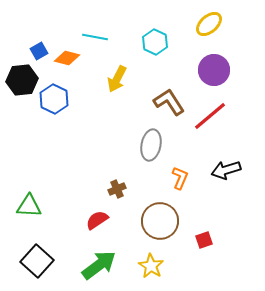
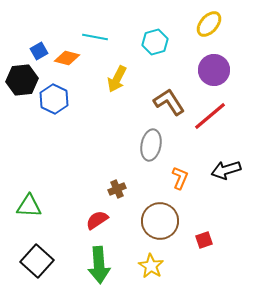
yellow ellipse: rotated 8 degrees counterclockwise
cyan hexagon: rotated 20 degrees clockwise
green arrow: rotated 123 degrees clockwise
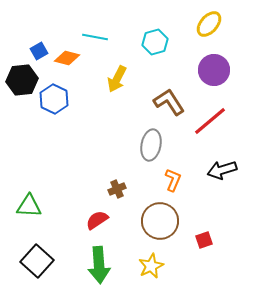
red line: moved 5 px down
black arrow: moved 4 px left
orange L-shape: moved 7 px left, 2 px down
yellow star: rotated 15 degrees clockwise
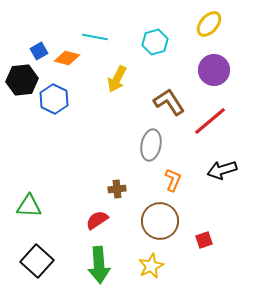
brown cross: rotated 18 degrees clockwise
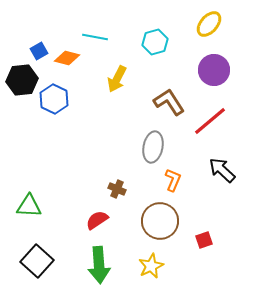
gray ellipse: moved 2 px right, 2 px down
black arrow: rotated 60 degrees clockwise
brown cross: rotated 30 degrees clockwise
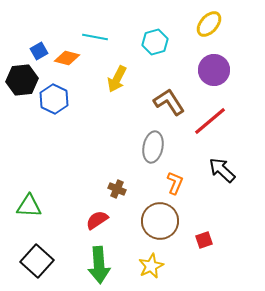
orange L-shape: moved 2 px right, 3 px down
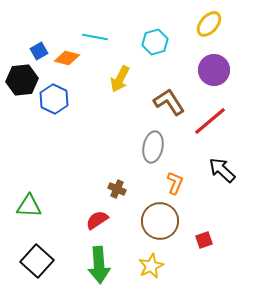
yellow arrow: moved 3 px right
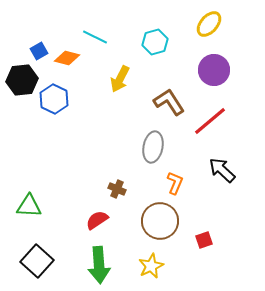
cyan line: rotated 15 degrees clockwise
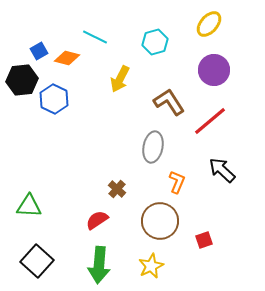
orange L-shape: moved 2 px right, 1 px up
brown cross: rotated 18 degrees clockwise
green arrow: rotated 9 degrees clockwise
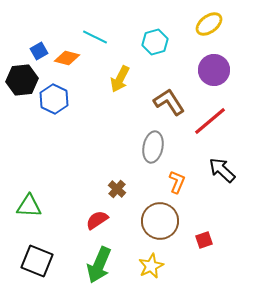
yellow ellipse: rotated 12 degrees clockwise
black square: rotated 20 degrees counterclockwise
green arrow: rotated 18 degrees clockwise
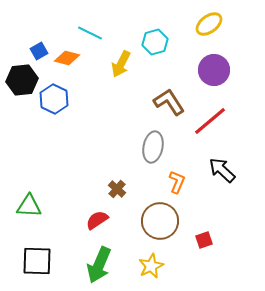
cyan line: moved 5 px left, 4 px up
yellow arrow: moved 1 px right, 15 px up
black square: rotated 20 degrees counterclockwise
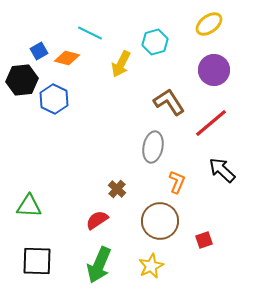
red line: moved 1 px right, 2 px down
